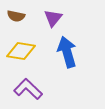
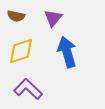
yellow diamond: rotated 28 degrees counterclockwise
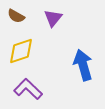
brown semicircle: rotated 18 degrees clockwise
blue arrow: moved 16 px right, 13 px down
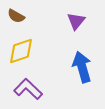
purple triangle: moved 23 px right, 3 px down
blue arrow: moved 1 px left, 2 px down
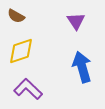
purple triangle: rotated 12 degrees counterclockwise
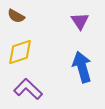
purple triangle: moved 4 px right
yellow diamond: moved 1 px left, 1 px down
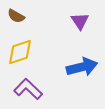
blue arrow: rotated 92 degrees clockwise
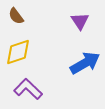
brown semicircle: rotated 24 degrees clockwise
yellow diamond: moved 2 px left
blue arrow: moved 3 px right, 4 px up; rotated 16 degrees counterclockwise
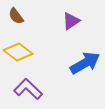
purple triangle: moved 9 px left; rotated 30 degrees clockwise
yellow diamond: rotated 56 degrees clockwise
